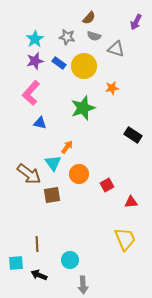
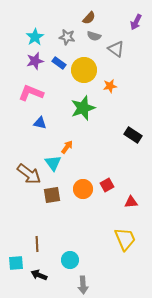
cyan star: moved 2 px up
gray triangle: rotated 18 degrees clockwise
yellow circle: moved 4 px down
orange star: moved 2 px left, 2 px up
pink L-shape: rotated 70 degrees clockwise
orange circle: moved 4 px right, 15 px down
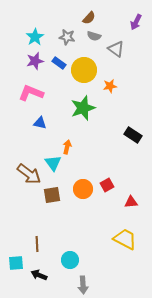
orange arrow: rotated 24 degrees counterclockwise
yellow trapezoid: rotated 40 degrees counterclockwise
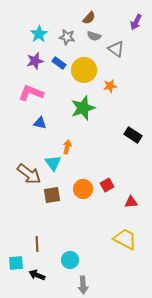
cyan star: moved 4 px right, 3 px up
black arrow: moved 2 px left
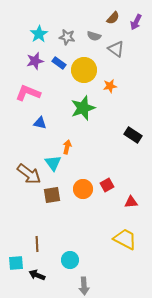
brown semicircle: moved 24 px right
pink L-shape: moved 3 px left
gray arrow: moved 1 px right, 1 px down
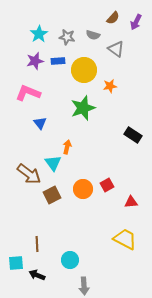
gray semicircle: moved 1 px left, 1 px up
blue rectangle: moved 1 px left, 2 px up; rotated 40 degrees counterclockwise
blue triangle: rotated 40 degrees clockwise
brown square: rotated 18 degrees counterclockwise
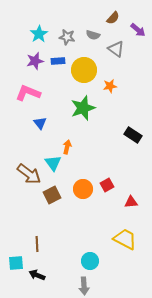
purple arrow: moved 2 px right, 8 px down; rotated 77 degrees counterclockwise
cyan circle: moved 20 px right, 1 px down
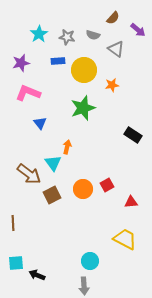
purple star: moved 14 px left, 2 px down
orange star: moved 2 px right, 1 px up
brown line: moved 24 px left, 21 px up
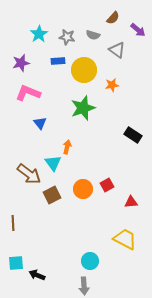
gray triangle: moved 1 px right, 1 px down
